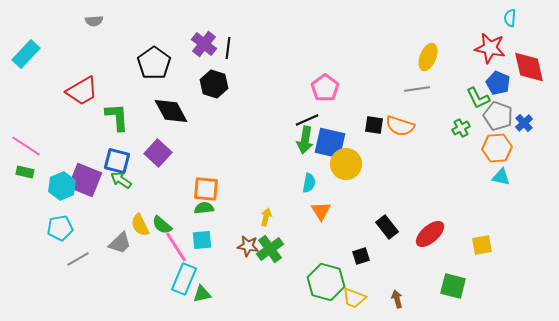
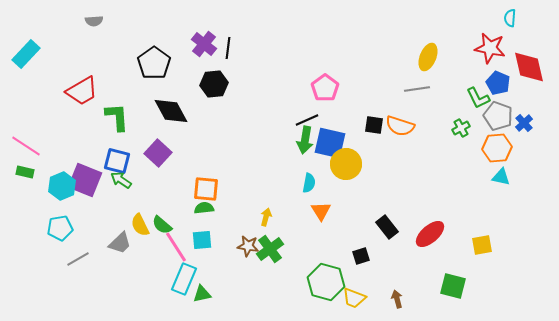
black hexagon at (214, 84): rotated 24 degrees counterclockwise
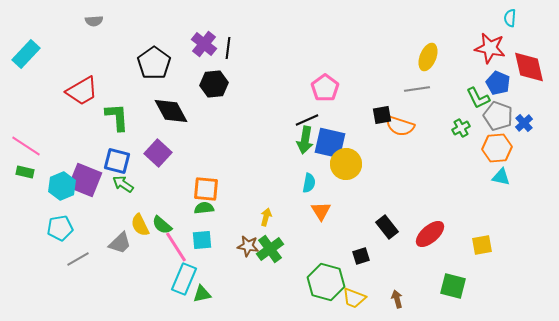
black square at (374, 125): moved 8 px right, 10 px up; rotated 18 degrees counterclockwise
green arrow at (121, 180): moved 2 px right, 4 px down
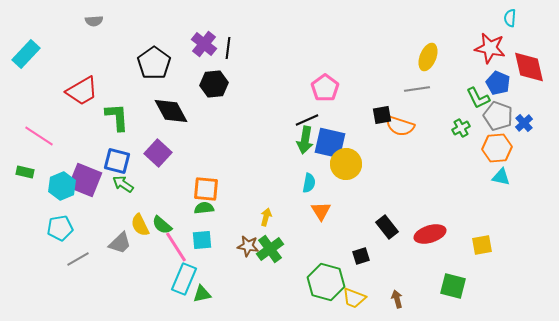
pink line at (26, 146): moved 13 px right, 10 px up
red ellipse at (430, 234): rotated 24 degrees clockwise
